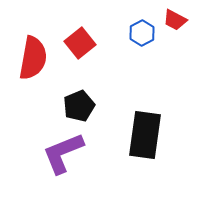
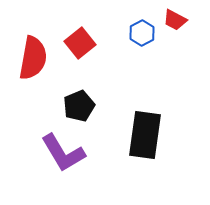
purple L-shape: rotated 99 degrees counterclockwise
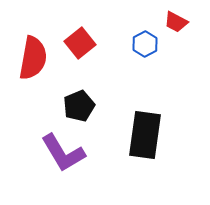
red trapezoid: moved 1 px right, 2 px down
blue hexagon: moved 3 px right, 11 px down
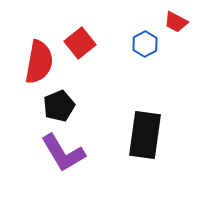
red semicircle: moved 6 px right, 4 px down
black pentagon: moved 20 px left
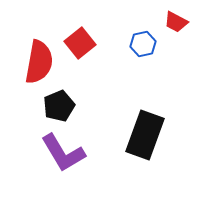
blue hexagon: moved 2 px left; rotated 15 degrees clockwise
black rectangle: rotated 12 degrees clockwise
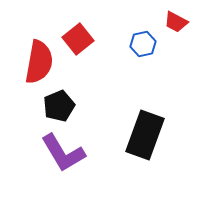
red square: moved 2 px left, 4 px up
